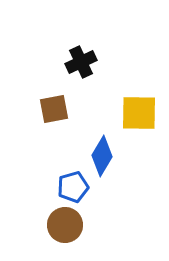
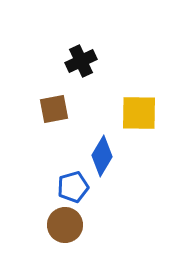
black cross: moved 1 px up
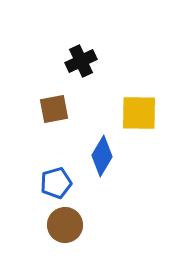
blue pentagon: moved 17 px left, 4 px up
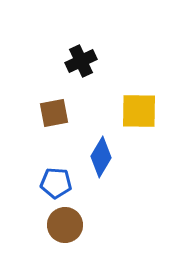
brown square: moved 4 px down
yellow square: moved 2 px up
blue diamond: moved 1 px left, 1 px down
blue pentagon: rotated 20 degrees clockwise
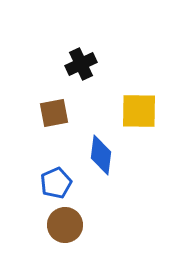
black cross: moved 3 px down
blue diamond: moved 2 px up; rotated 24 degrees counterclockwise
blue pentagon: rotated 28 degrees counterclockwise
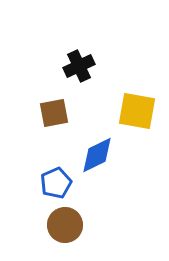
black cross: moved 2 px left, 2 px down
yellow square: moved 2 px left; rotated 9 degrees clockwise
blue diamond: moved 4 px left; rotated 57 degrees clockwise
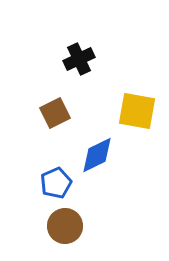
black cross: moved 7 px up
brown square: moved 1 px right; rotated 16 degrees counterclockwise
brown circle: moved 1 px down
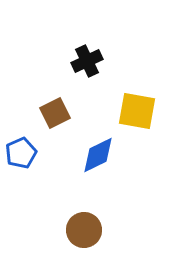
black cross: moved 8 px right, 2 px down
blue diamond: moved 1 px right
blue pentagon: moved 35 px left, 30 px up
brown circle: moved 19 px right, 4 px down
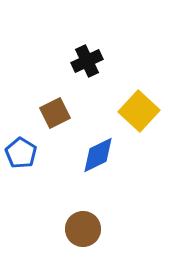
yellow square: moved 2 px right; rotated 33 degrees clockwise
blue pentagon: rotated 16 degrees counterclockwise
brown circle: moved 1 px left, 1 px up
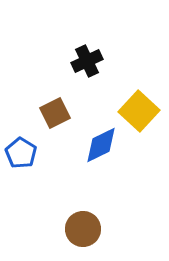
blue diamond: moved 3 px right, 10 px up
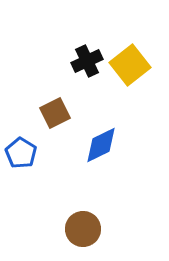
yellow square: moved 9 px left, 46 px up; rotated 9 degrees clockwise
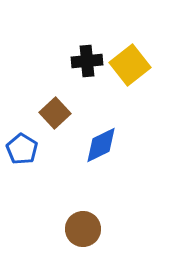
black cross: rotated 20 degrees clockwise
brown square: rotated 16 degrees counterclockwise
blue pentagon: moved 1 px right, 4 px up
